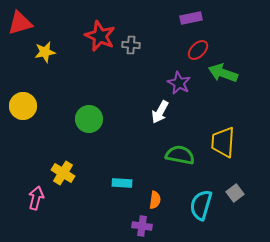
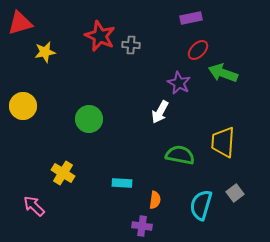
pink arrow: moved 2 px left, 8 px down; rotated 60 degrees counterclockwise
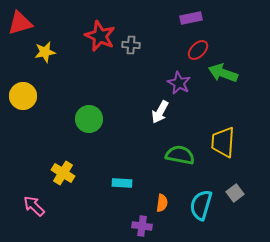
yellow circle: moved 10 px up
orange semicircle: moved 7 px right, 3 px down
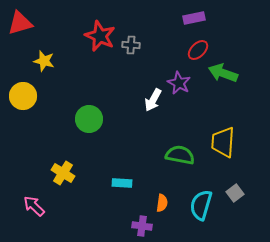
purple rectangle: moved 3 px right
yellow star: moved 1 px left, 9 px down; rotated 25 degrees clockwise
white arrow: moved 7 px left, 12 px up
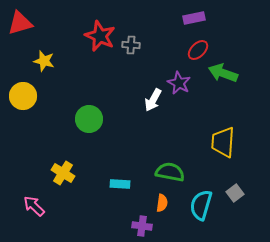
green semicircle: moved 10 px left, 17 px down
cyan rectangle: moved 2 px left, 1 px down
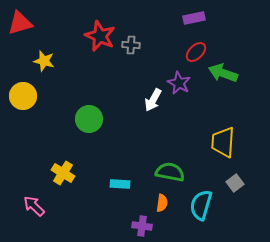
red ellipse: moved 2 px left, 2 px down
gray square: moved 10 px up
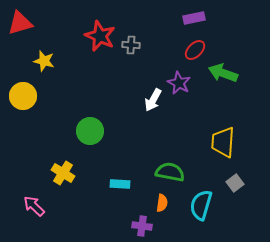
red ellipse: moved 1 px left, 2 px up
green circle: moved 1 px right, 12 px down
